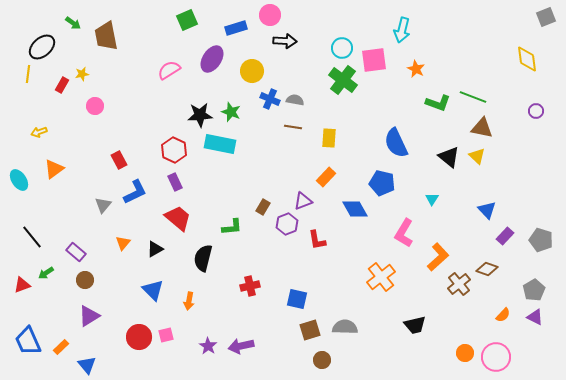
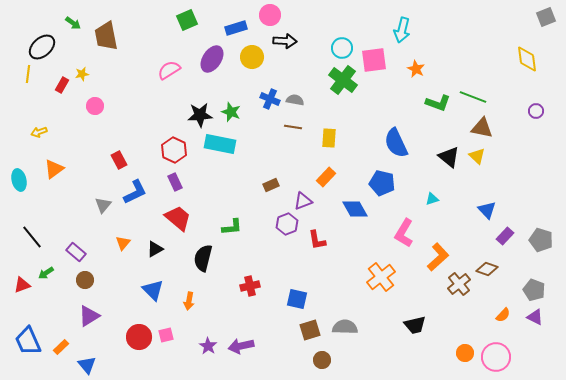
yellow circle at (252, 71): moved 14 px up
cyan ellipse at (19, 180): rotated 20 degrees clockwise
cyan triangle at (432, 199): rotated 40 degrees clockwise
brown rectangle at (263, 207): moved 8 px right, 22 px up; rotated 35 degrees clockwise
gray pentagon at (534, 290): rotated 20 degrees counterclockwise
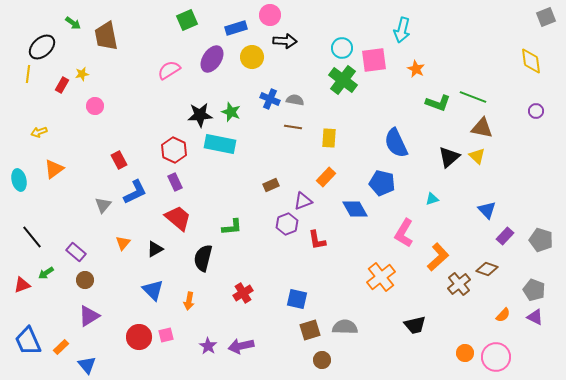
yellow diamond at (527, 59): moved 4 px right, 2 px down
black triangle at (449, 157): rotated 40 degrees clockwise
red cross at (250, 286): moved 7 px left, 7 px down; rotated 18 degrees counterclockwise
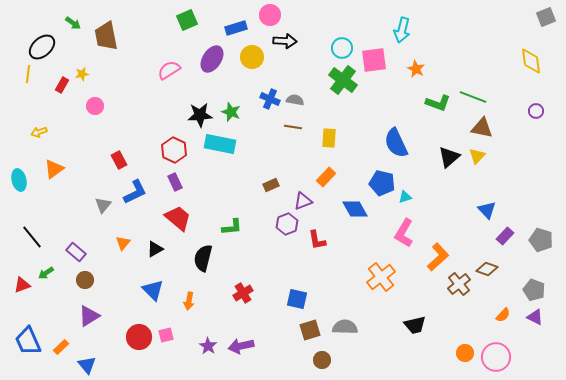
yellow triangle at (477, 156): rotated 30 degrees clockwise
cyan triangle at (432, 199): moved 27 px left, 2 px up
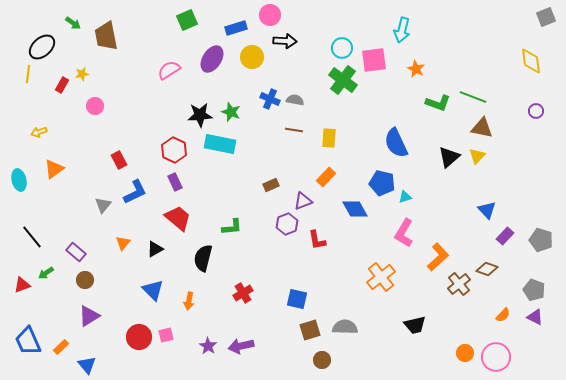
brown line at (293, 127): moved 1 px right, 3 px down
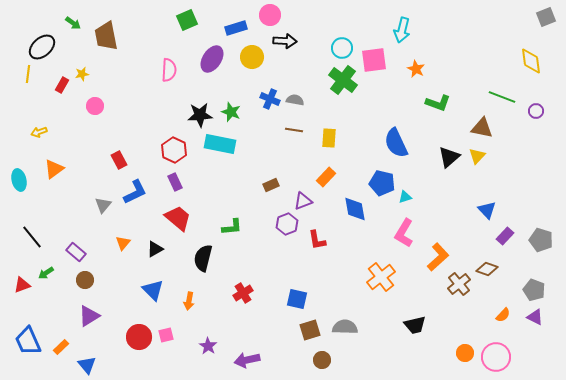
pink semicircle at (169, 70): rotated 125 degrees clockwise
green line at (473, 97): moved 29 px right
blue diamond at (355, 209): rotated 20 degrees clockwise
purple arrow at (241, 346): moved 6 px right, 14 px down
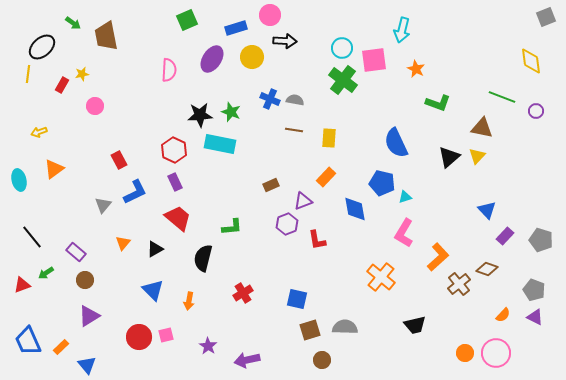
orange cross at (381, 277): rotated 12 degrees counterclockwise
pink circle at (496, 357): moved 4 px up
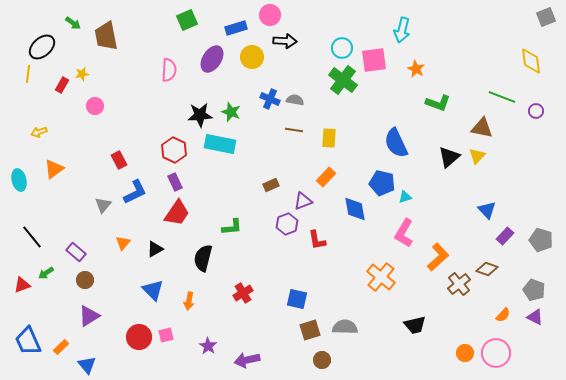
red trapezoid at (178, 218): moved 1 px left, 5 px up; rotated 84 degrees clockwise
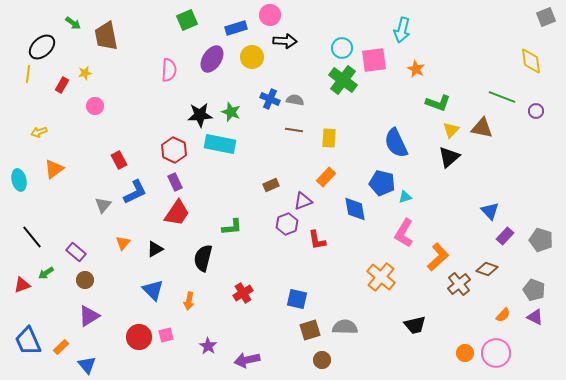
yellow star at (82, 74): moved 3 px right, 1 px up
yellow triangle at (477, 156): moved 26 px left, 26 px up
blue triangle at (487, 210): moved 3 px right, 1 px down
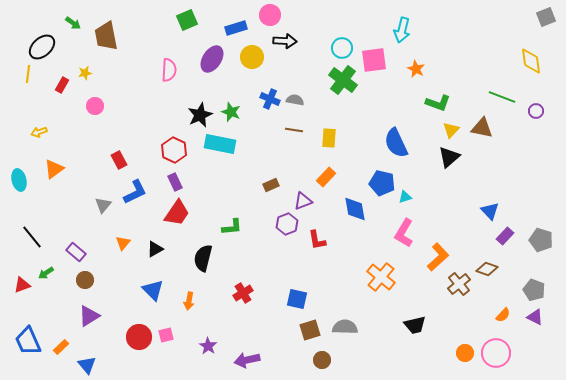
black star at (200, 115): rotated 20 degrees counterclockwise
